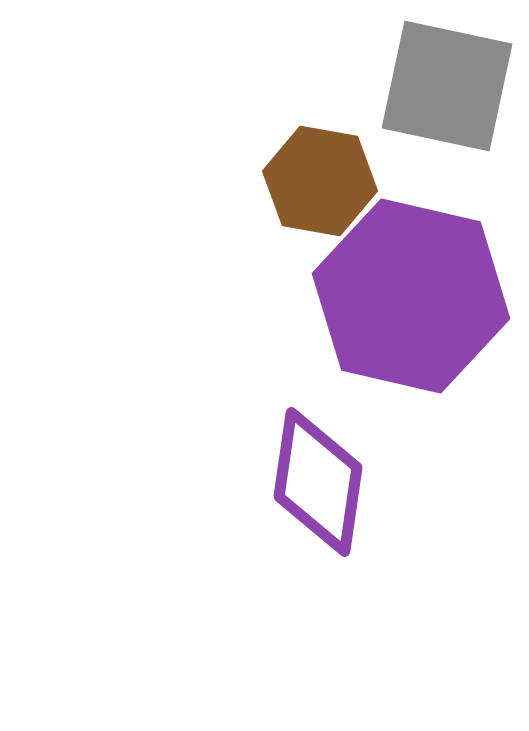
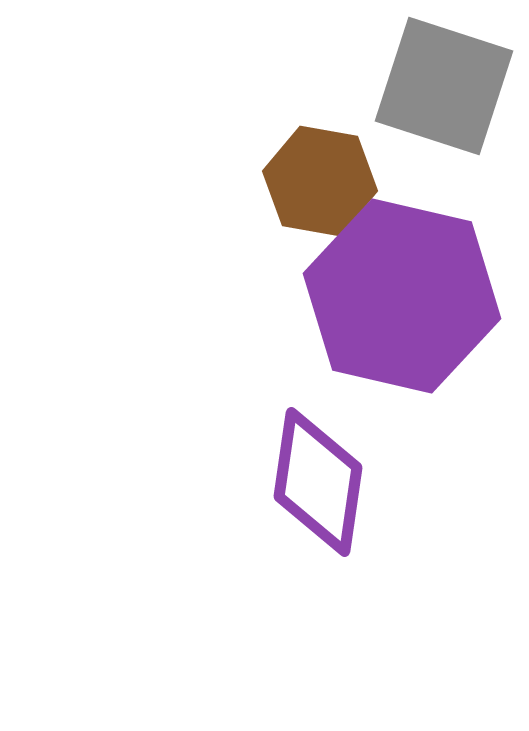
gray square: moved 3 px left; rotated 6 degrees clockwise
purple hexagon: moved 9 px left
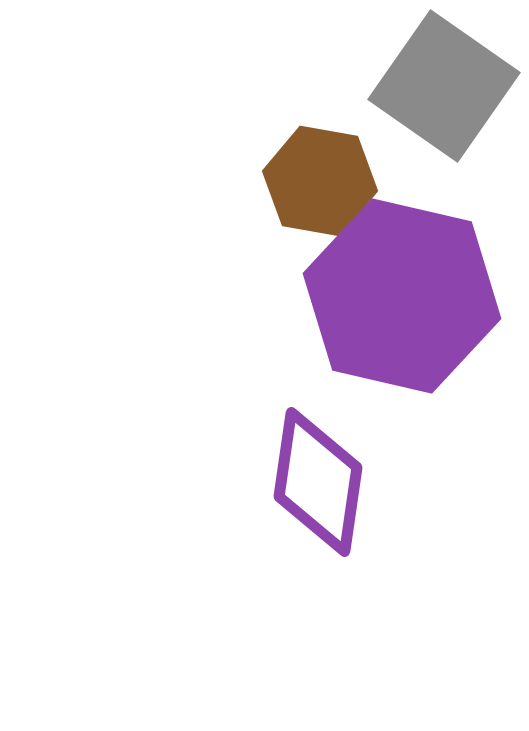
gray square: rotated 17 degrees clockwise
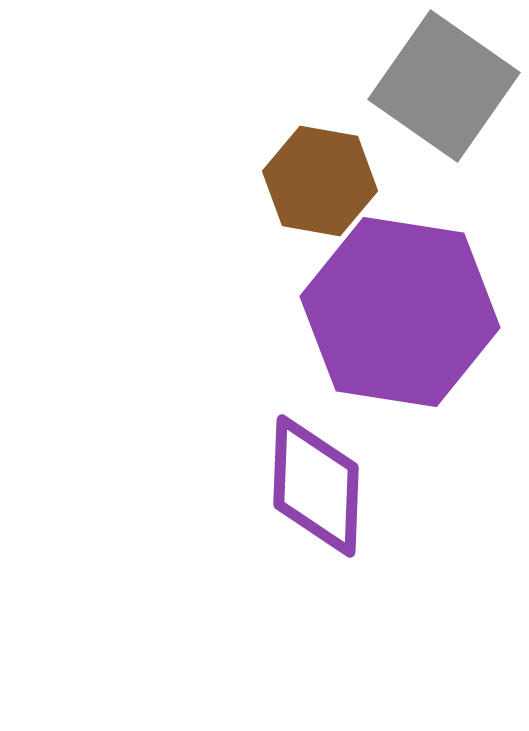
purple hexagon: moved 2 px left, 16 px down; rotated 4 degrees counterclockwise
purple diamond: moved 2 px left, 4 px down; rotated 6 degrees counterclockwise
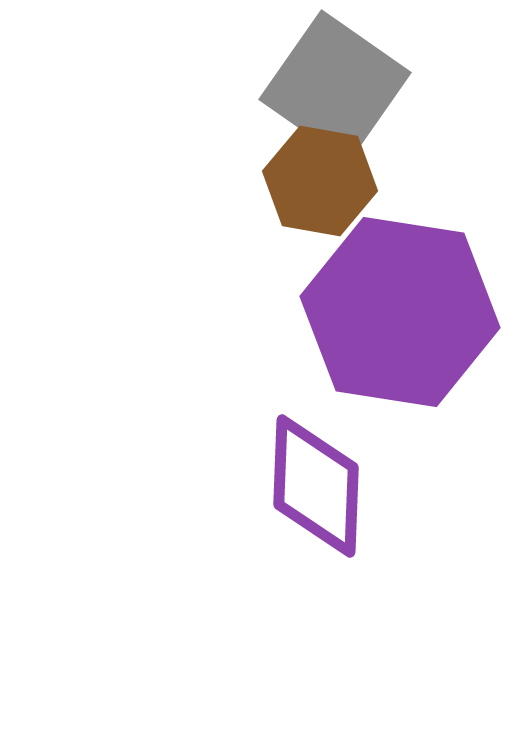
gray square: moved 109 px left
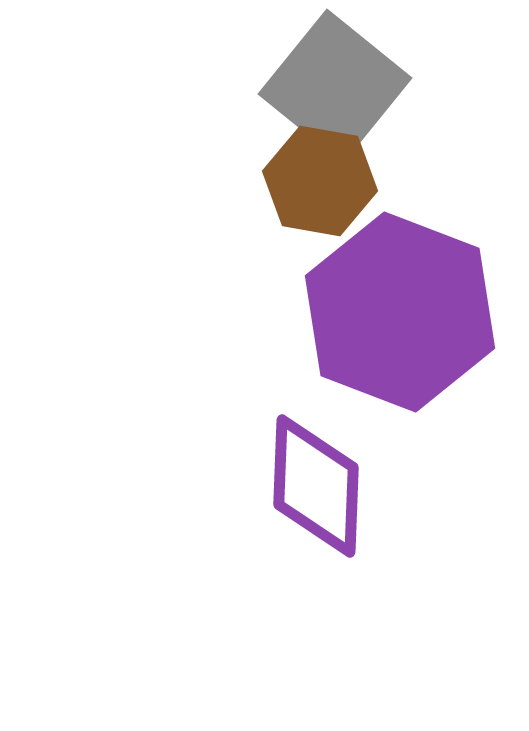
gray square: rotated 4 degrees clockwise
purple hexagon: rotated 12 degrees clockwise
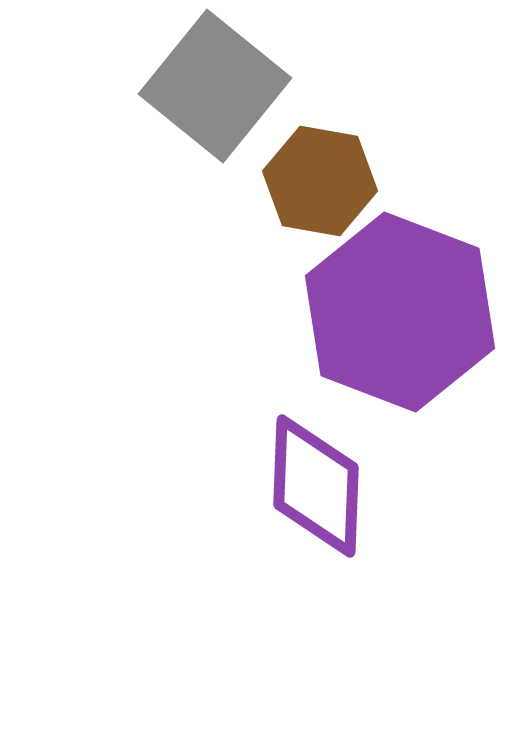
gray square: moved 120 px left
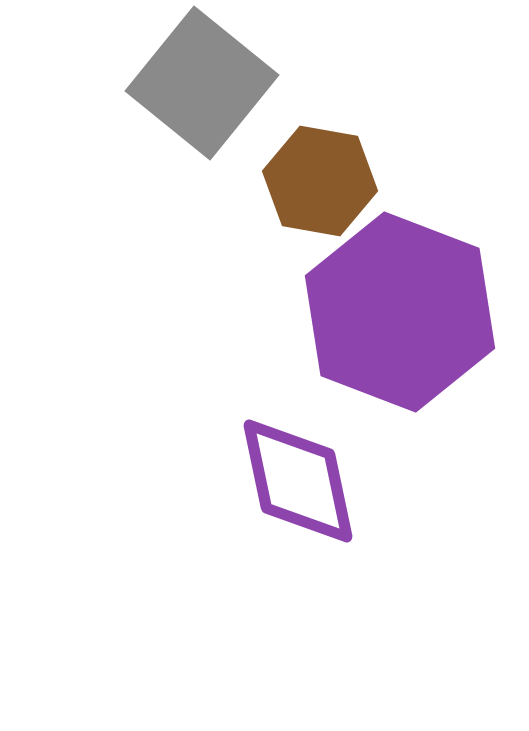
gray square: moved 13 px left, 3 px up
purple diamond: moved 18 px left, 5 px up; rotated 14 degrees counterclockwise
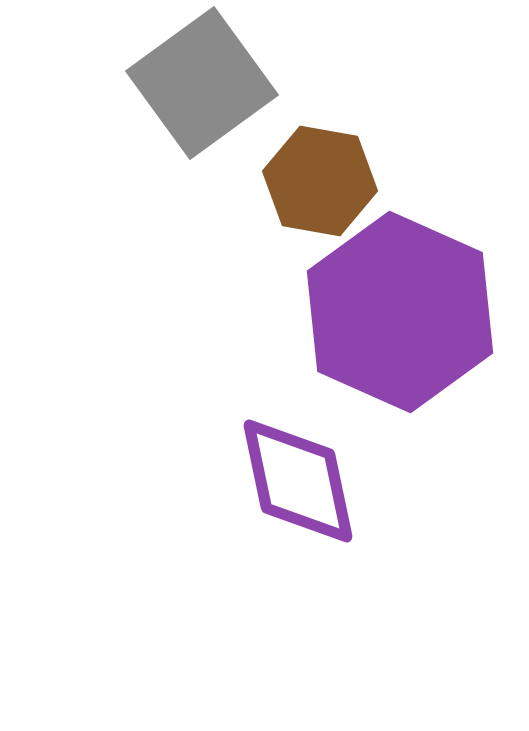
gray square: rotated 15 degrees clockwise
purple hexagon: rotated 3 degrees clockwise
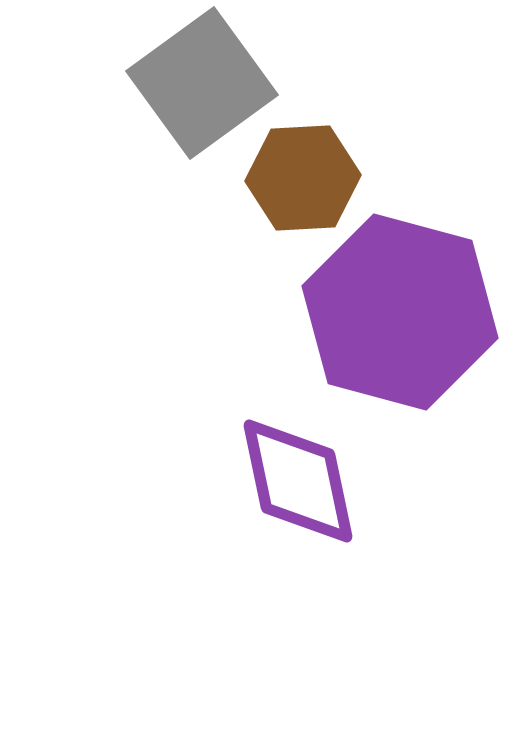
brown hexagon: moved 17 px left, 3 px up; rotated 13 degrees counterclockwise
purple hexagon: rotated 9 degrees counterclockwise
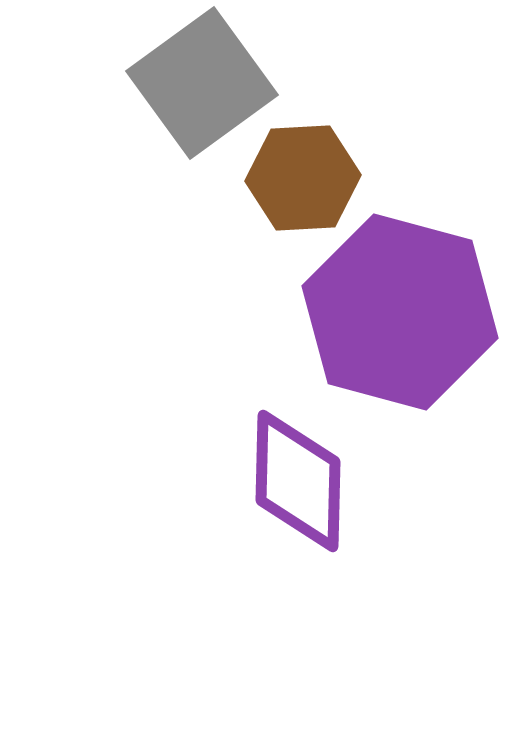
purple diamond: rotated 13 degrees clockwise
